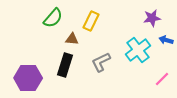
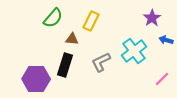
purple star: rotated 24 degrees counterclockwise
cyan cross: moved 4 px left, 1 px down
purple hexagon: moved 8 px right, 1 px down
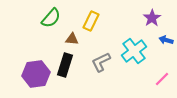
green semicircle: moved 2 px left
purple hexagon: moved 5 px up; rotated 8 degrees counterclockwise
